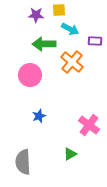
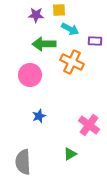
orange cross: rotated 15 degrees counterclockwise
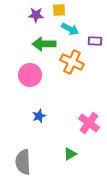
pink cross: moved 2 px up
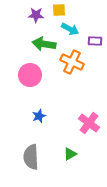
green arrow: rotated 10 degrees clockwise
gray semicircle: moved 8 px right, 5 px up
